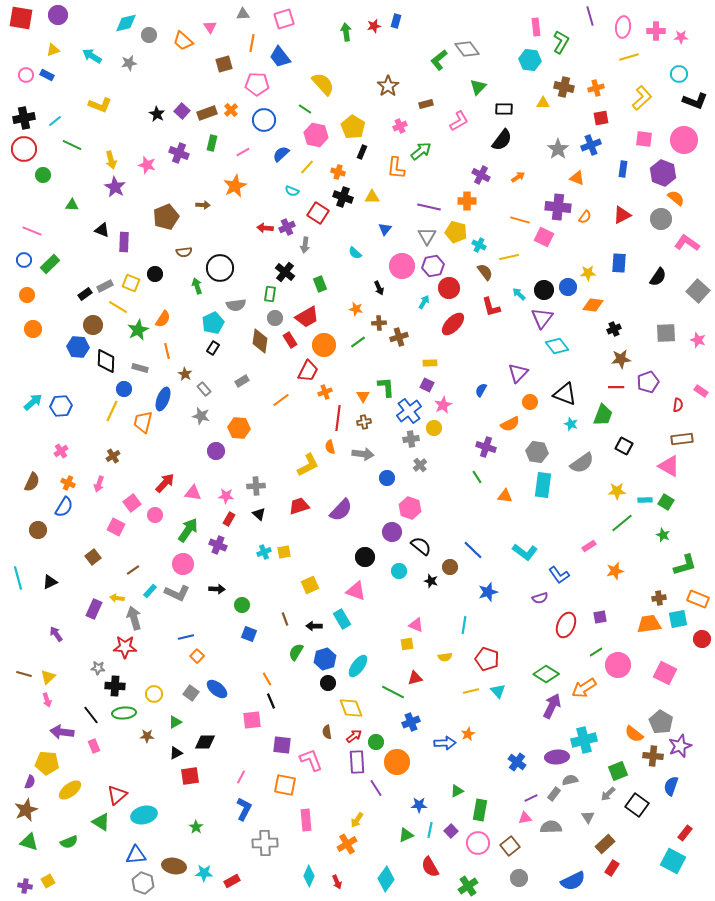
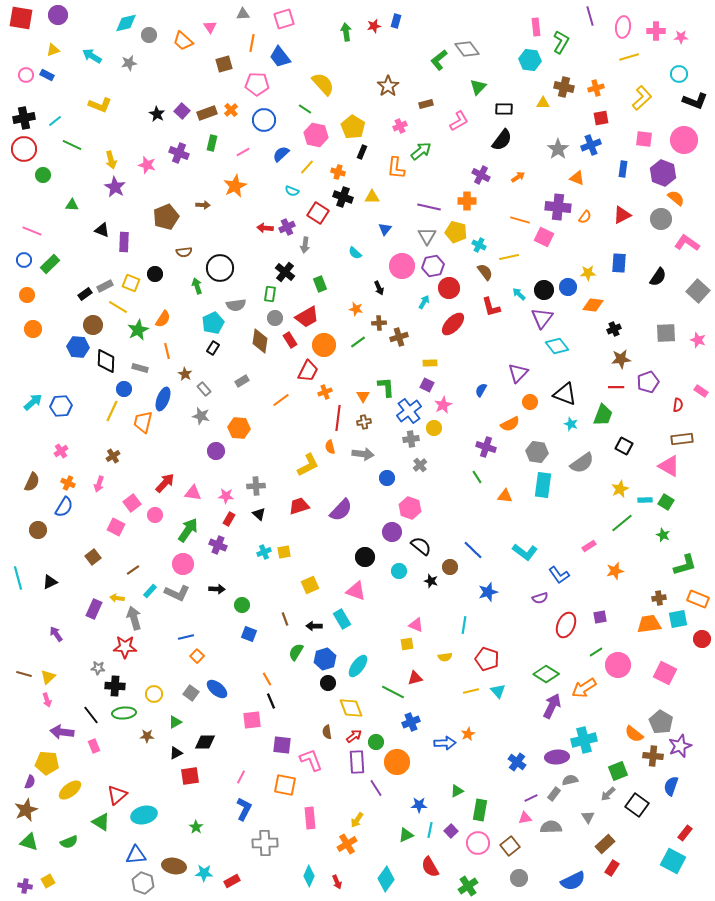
yellow star at (617, 491): moved 3 px right, 2 px up; rotated 24 degrees counterclockwise
pink rectangle at (306, 820): moved 4 px right, 2 px up
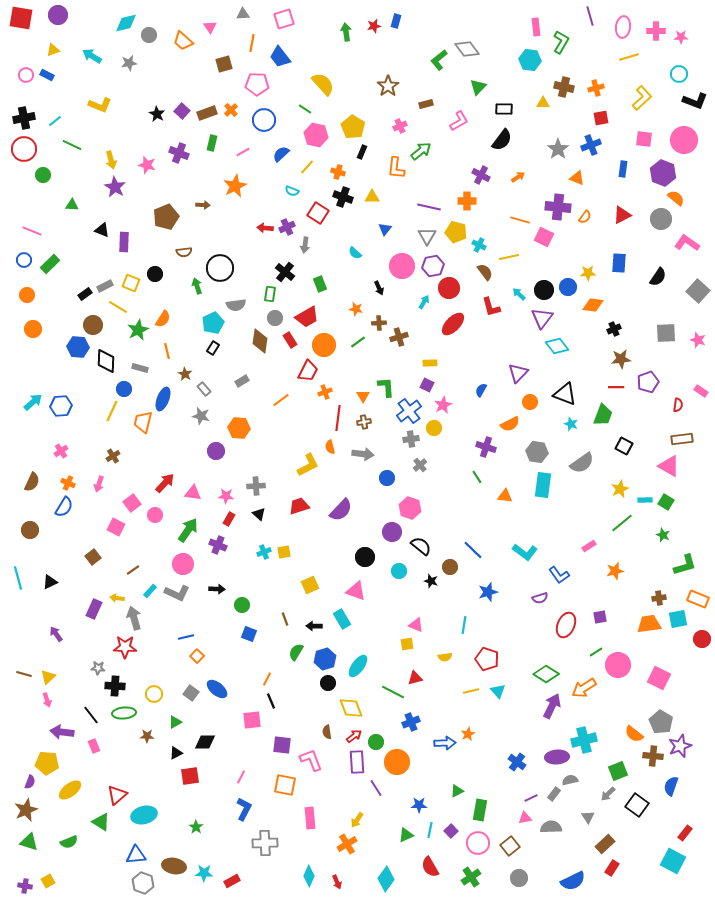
brown circle at (38, 530): moved 8 px left
pink square at (665, 673): moved 6 px left, 5 px down
orange line at (267, 679): rotated 56 degrees clockwise
green cross at (468, 886): moved 3 px right, 9 px up
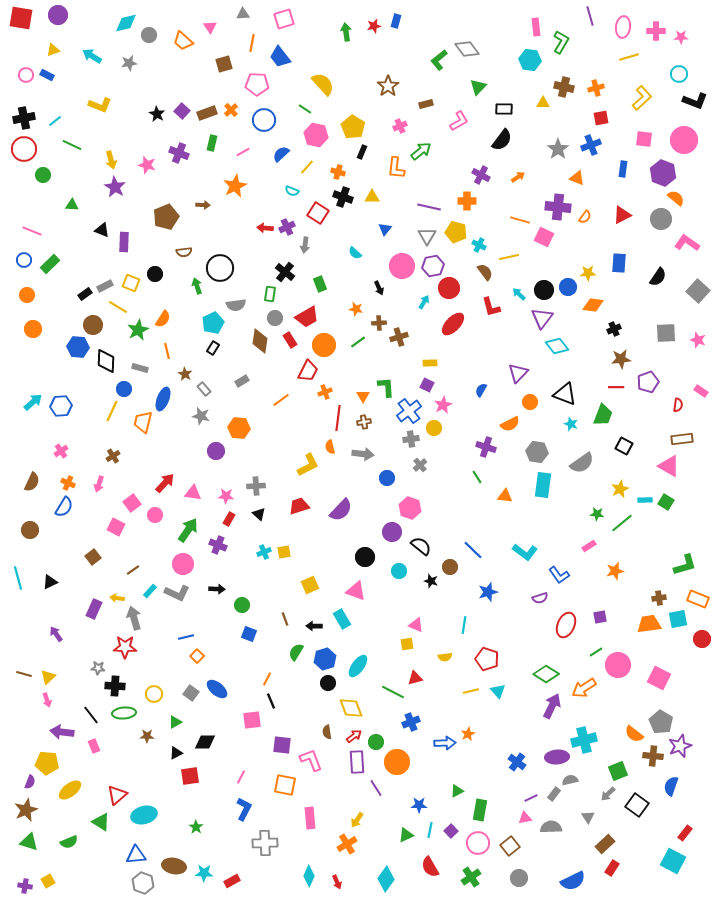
green star at (663, 535): moved 66 px left, 21 px up; rotated 16 degrees counterclockwise
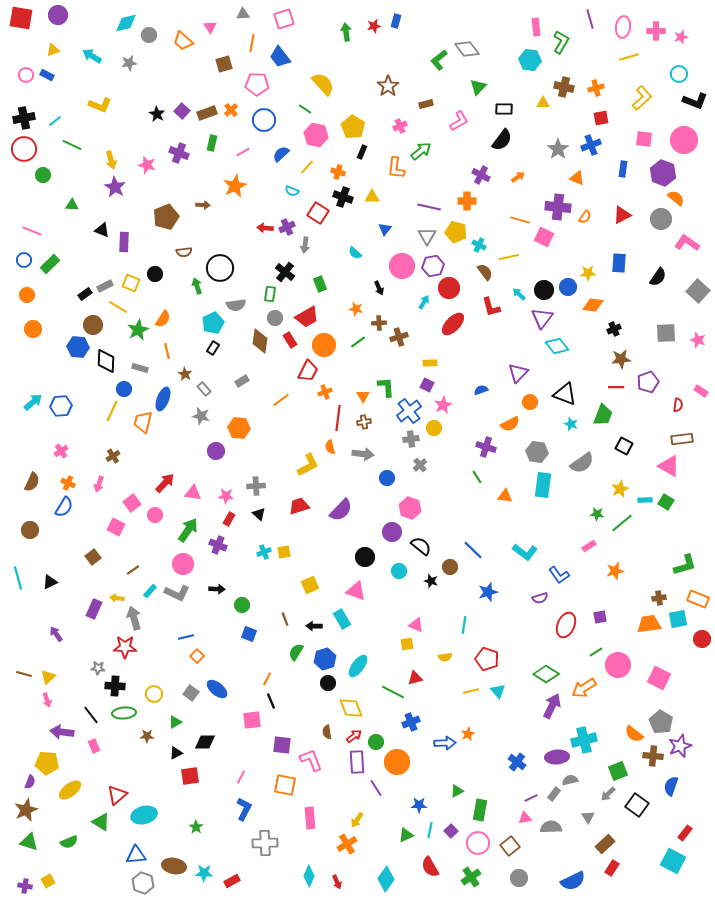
purple line at (590, 16): moved 3 px down
pink star at (681, 37): rotated 16 degrees counterclockwise
blue semicircle at (481, 390): rotated 40 degrees clockwise
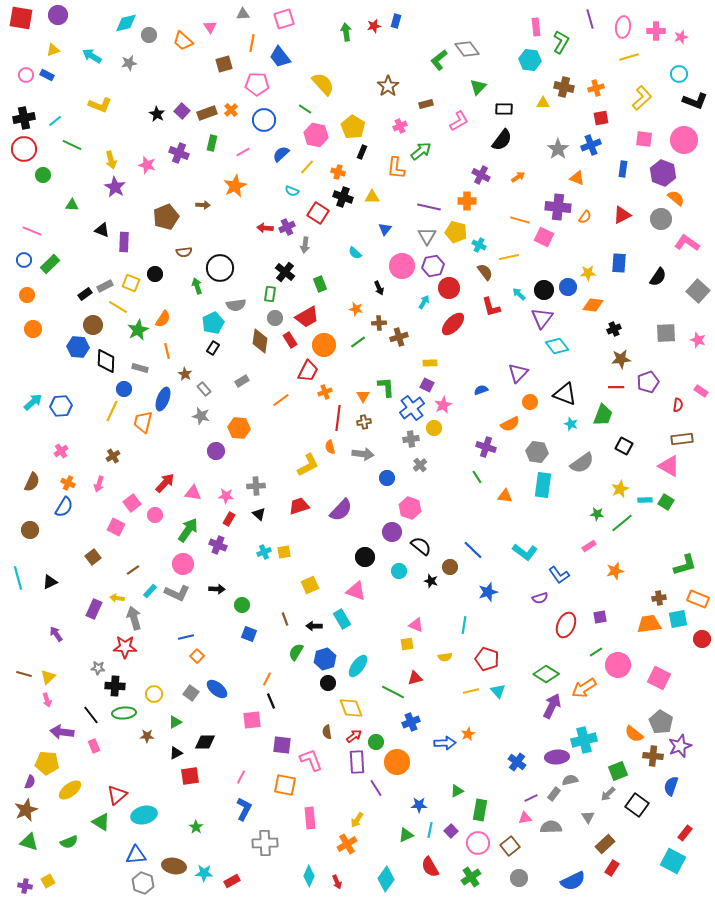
blue cross at (409, 411): moved 3 px right, 3 px up
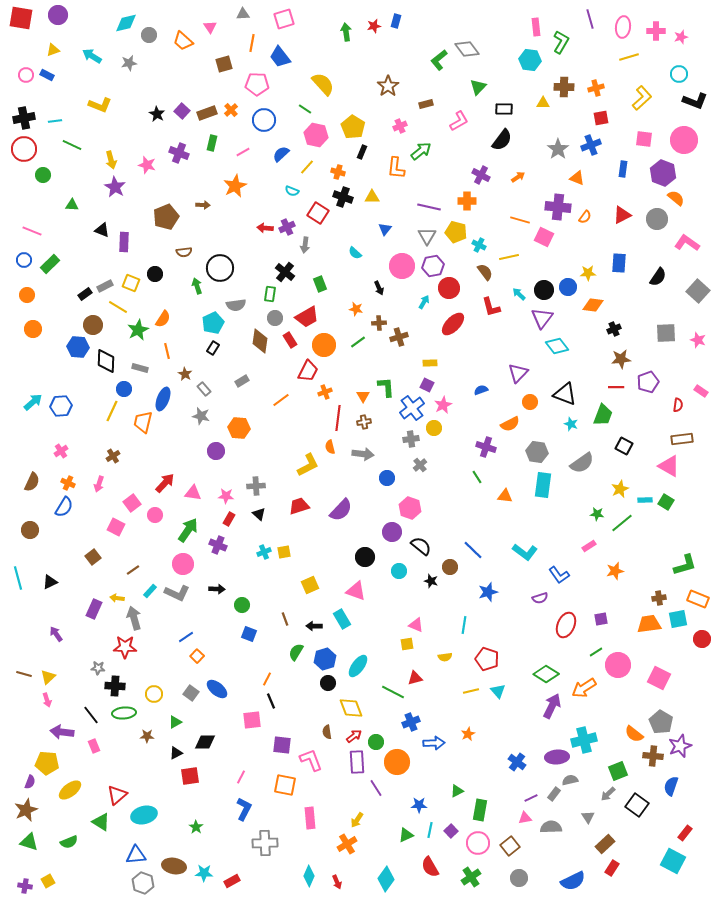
brown cross at (564, 87): rotated 12 degrees counterclockwise
cyan line at (55, 121): rotated 32 degrees clockwise
gray circle at (661, 219): moved 4 px left
purple square at (600, 617): moved 1 px right, 2 px down
blue line at (186, 637): rotated 21 degrees counterclockwise
blue arrow at (445, 743): moved 11 px left
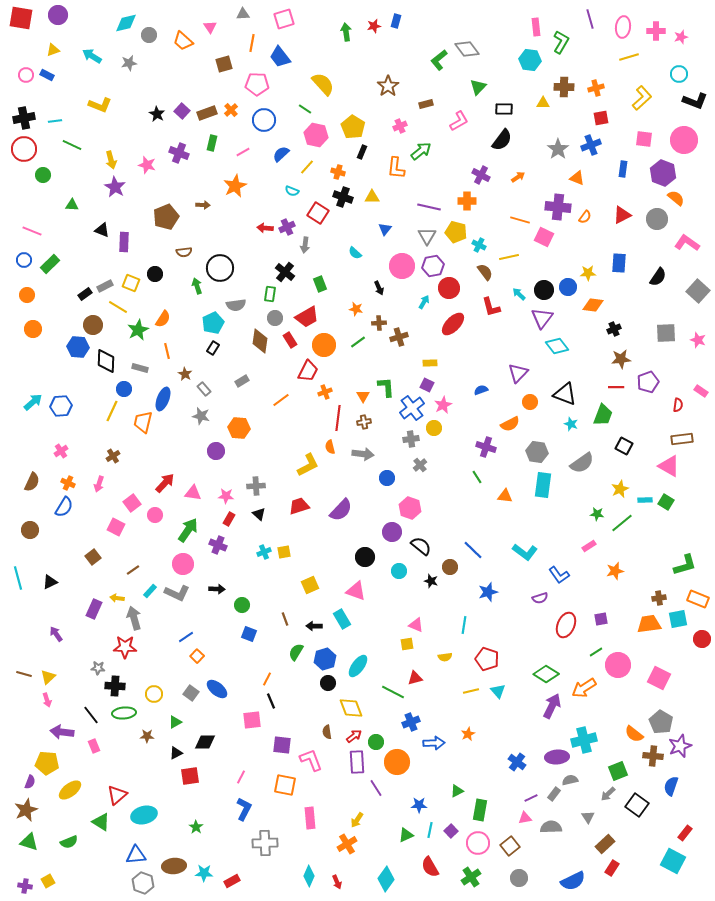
brown ellipse at (174, 866): rotated 15 degrees counterclockwise
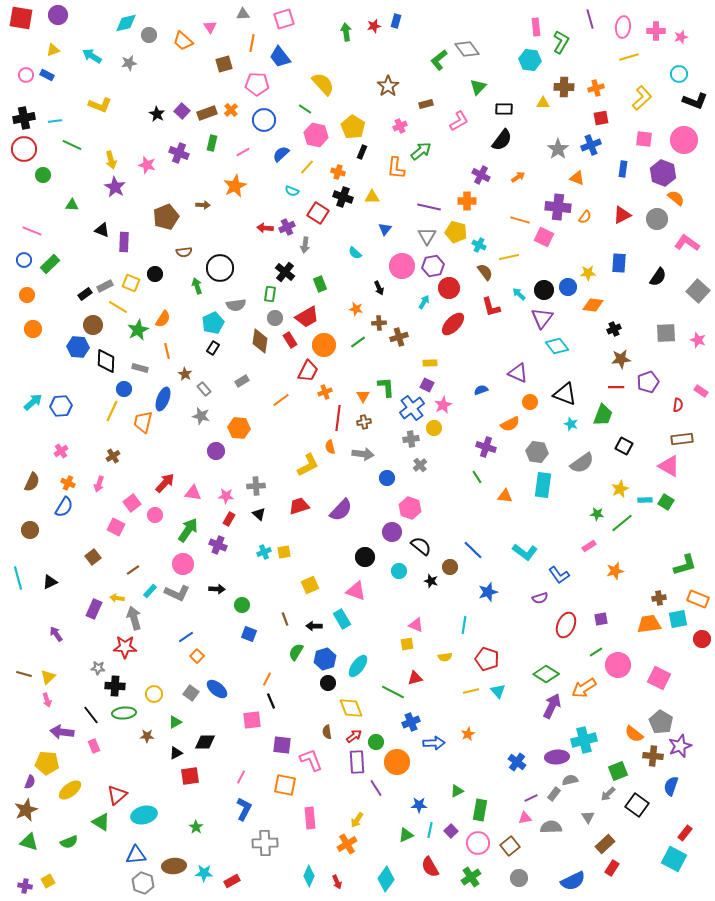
purple triangle at (518, 373): rotated 50 degrees counterclockwise
cyan square at (673, 861): moved 1 px right, 2 px up
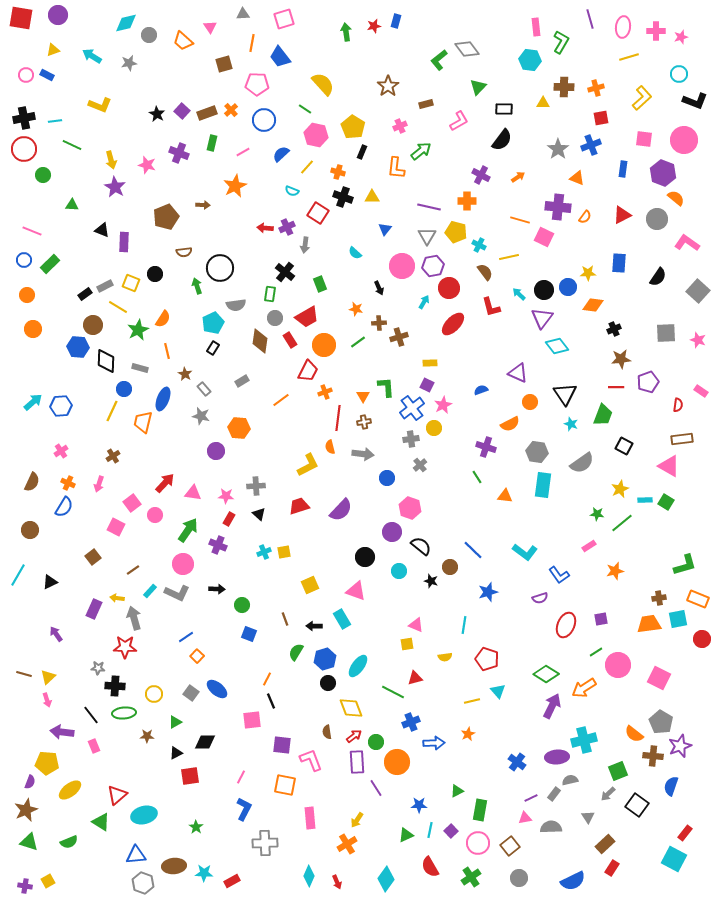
black triangle at (565, 394): rotated 35 degrees clockwise
cyan line at (18, 578): moved 3 px up; rotated 45 degrees clockwise
yellow line at (471, 691): moved 1 px right, 10 px down
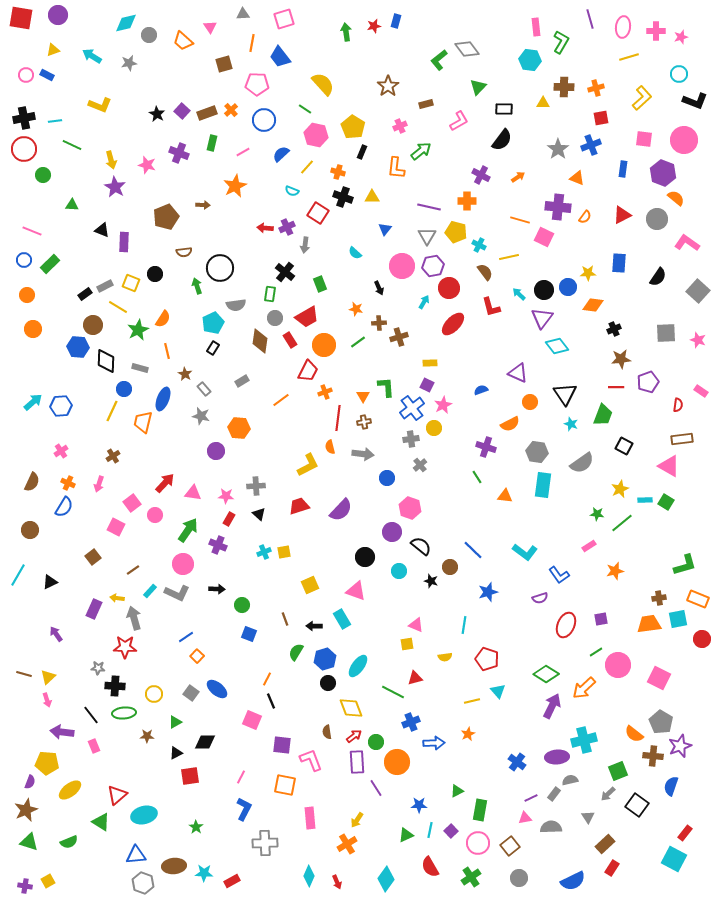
orange arrow at (584, 688): rotated 10 degrees counterclockwise
pink square at (252, 720): rotated 30 degrees clockwise
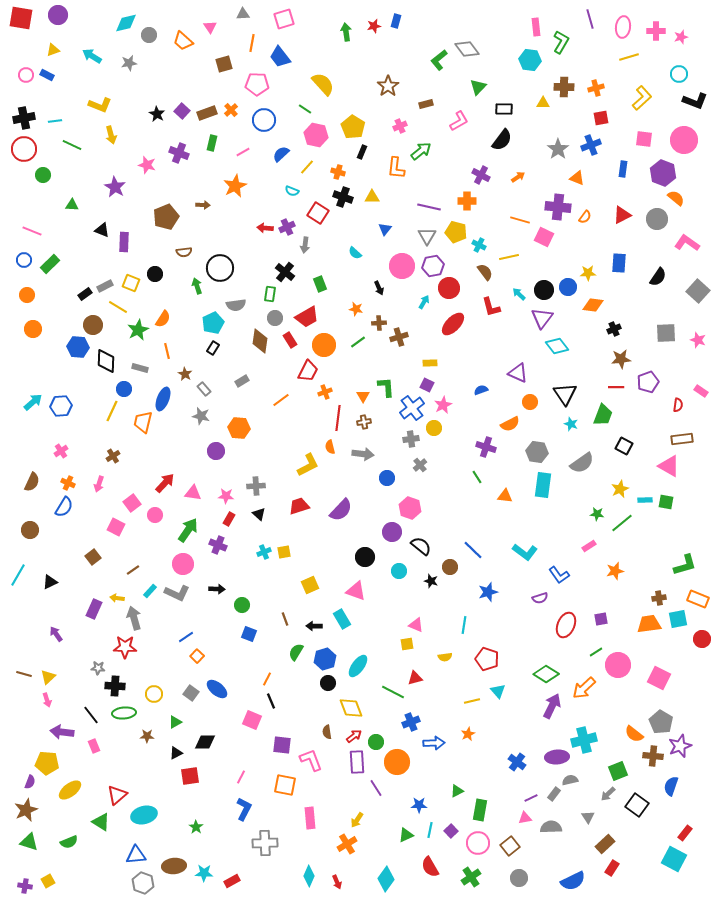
yellow arrow at (111, 160): moved 25 px up
green square at (666, 502): rotated 21 degrees counterclockwise
